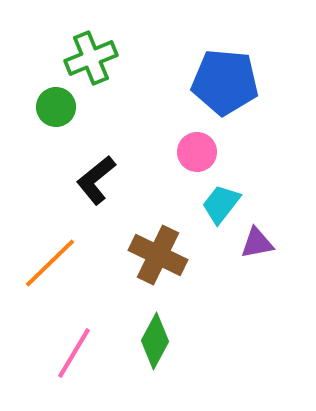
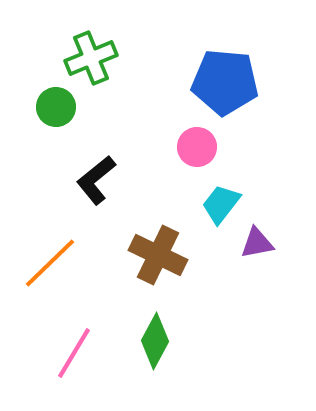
pink circle: moved 5 px up
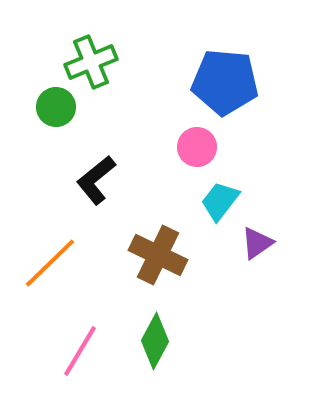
green cross: moved 4 px down
cyan trapezoid: moved 1 px left, 3 px up
purple triangle: rotated 24 degrees counterclockwise
pink line: moved 6 px right, 2 px up
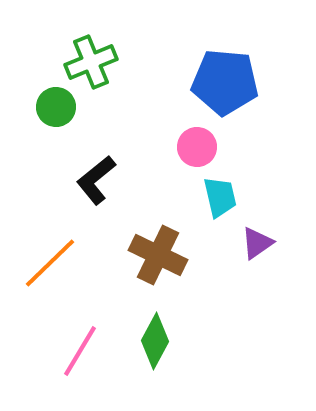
cyan trapezoid: moved 4 px up; rotated 129 degrees clockwise
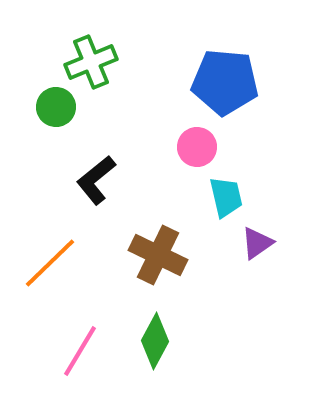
cyan trapezoid: moved 6 px right
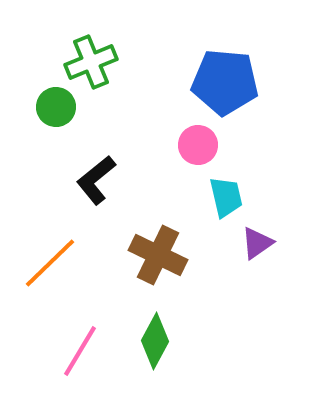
pink circle: moved 1 px right, 2 px up
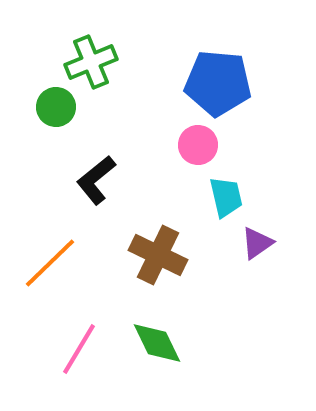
blue pentagon: moved 7 px left, 1 px down
green diamond: moved 2 px right, 2 px down; rotated 54 degrees counterclockwise
pink line: moved 1 px left, 2 px up
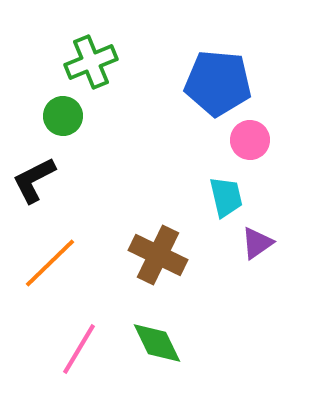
green circle: moved 7 px right, 9 px down
pink circle: moved 52 px right, 5 px up
black L-shape: moved 62 px left; rotated 12 degrees clockwise
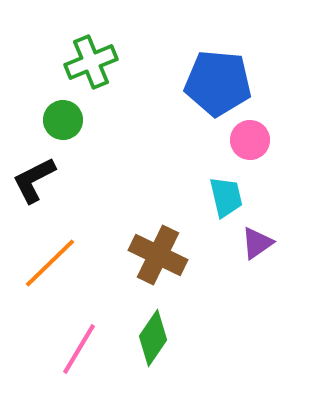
green circle: moved 4 px down
green diamond: moved 4 px left, 5 px up; rotated 60 degrees clockwise
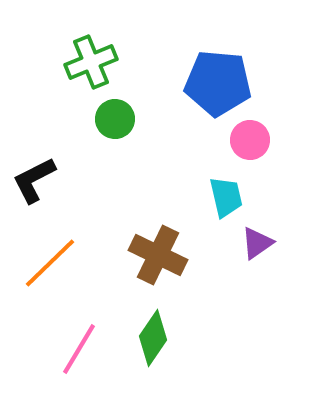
green circle: moved 52 px right, 1 px up
